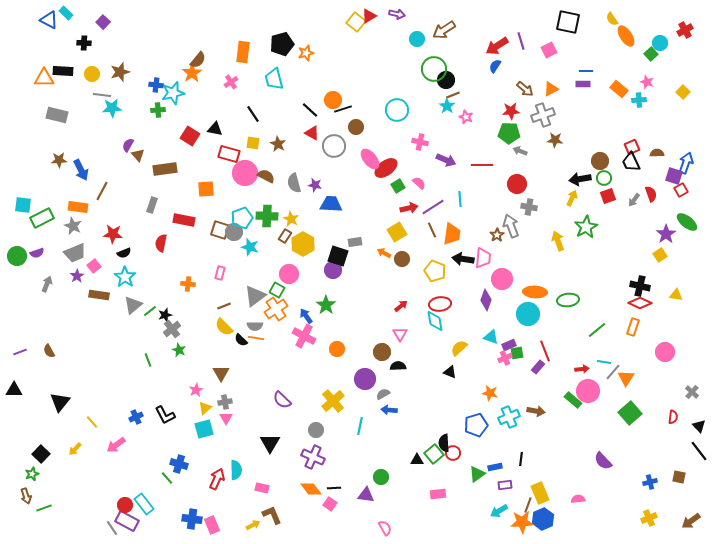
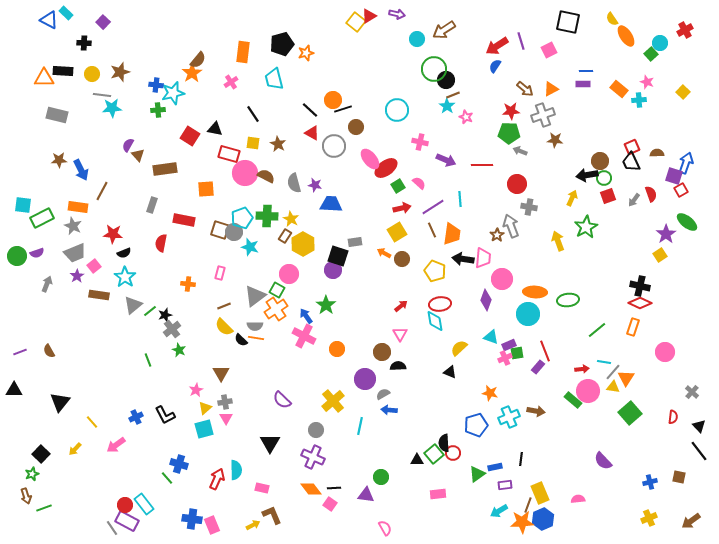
black arrow at (580, 179): moved 7 px right, 4 px up
red arrow at (409, 208): moved 7 px left
yellow triangle at (676, 295): moved 63 px left, 92 px down
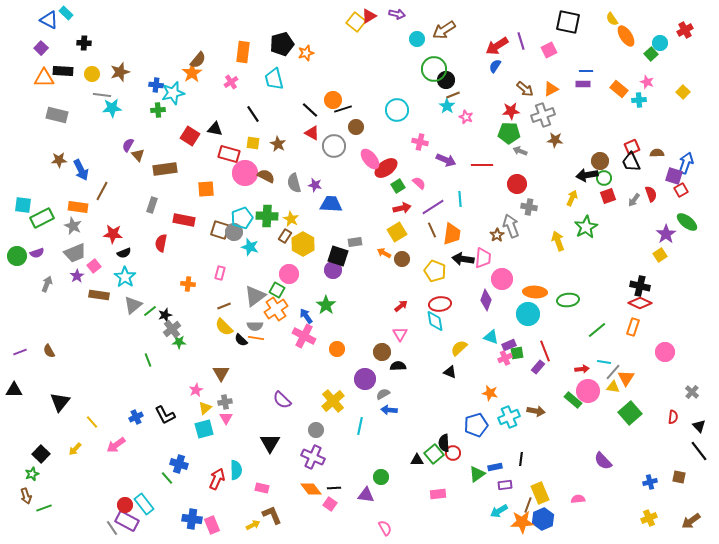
purple square at (103, 22): moved 62 px left, 26 px down
green star at (179, 350): moved 8 px up; rotated 24 degrees counterclockwise
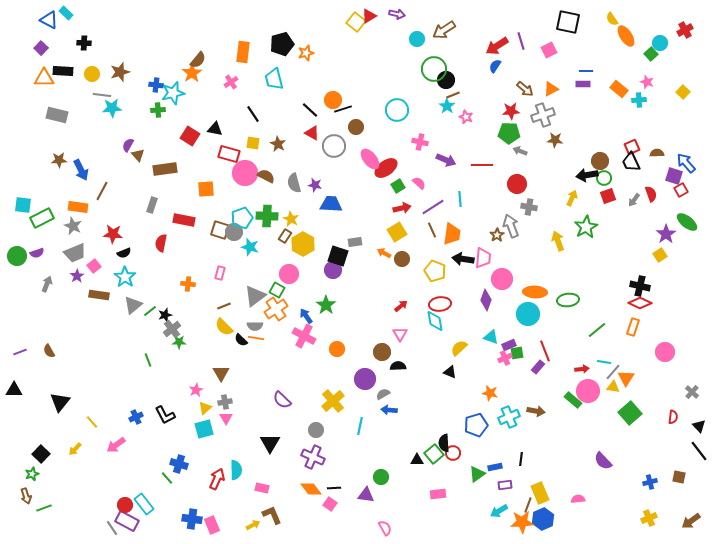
blue arrow at (686, 163): rotated 60 degrees counterclockwise
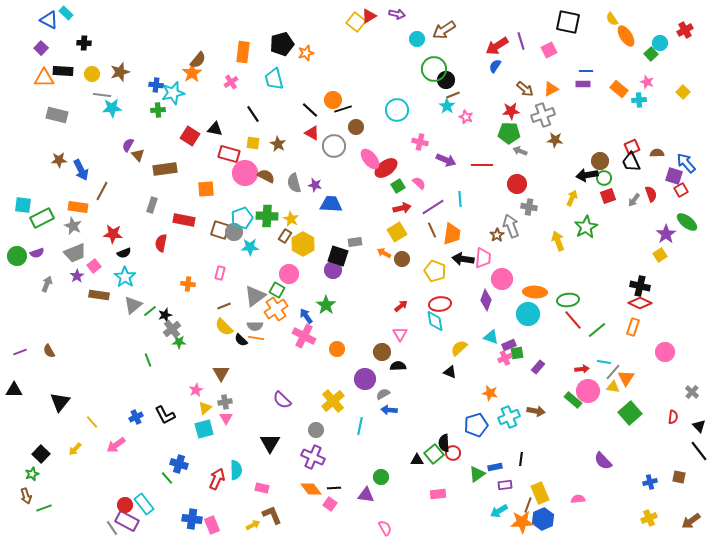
cyan star at (250, 247): rotated 18 degrees counterclockwise
red line at (545, 351): moved 28 px right, 31 px up; rotated 20 degrees counterclockwise
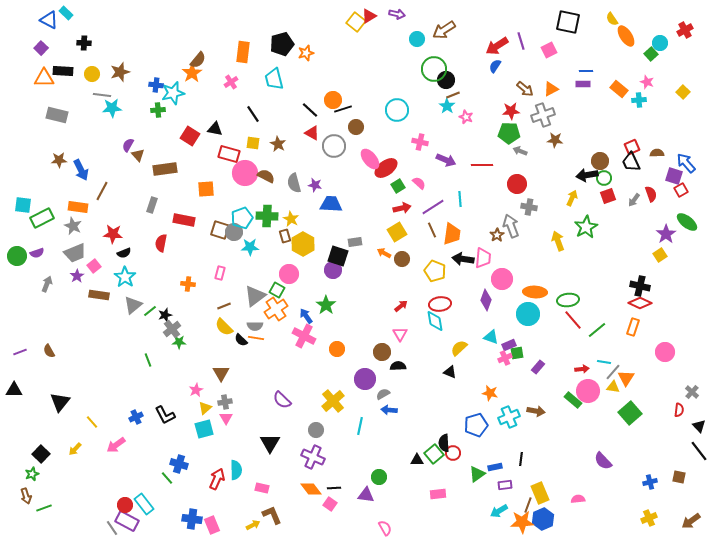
brown rectangle at (285, 236): rotated 48 degrees counterclockwise
red semicircle at (673, 417): moved 6 px right, 7 px up
green circle at (381, 477): moved 2 px left
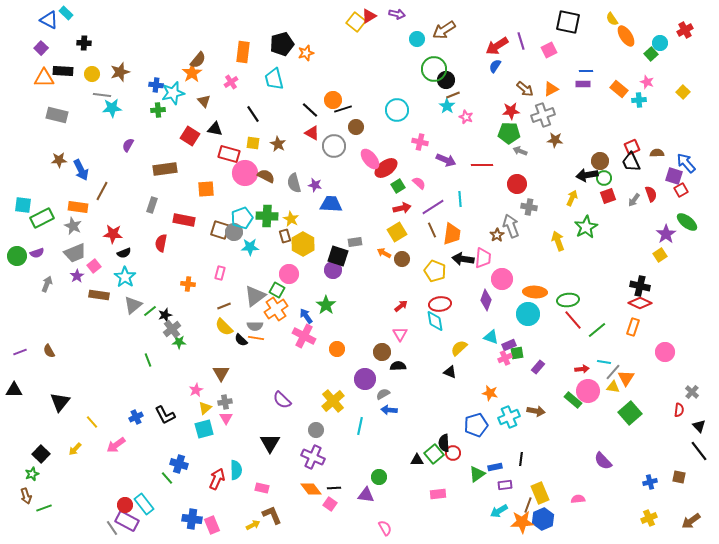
brown triangle at (138, 155): moved 66 px right, 54 px up
